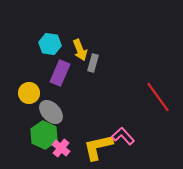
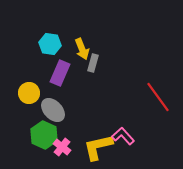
yellow arrow: moved 2 px right, 1 px up
gray ellipse: moved 2 px right, 2 px up
pink cross: moved 1 px right, 1 px up
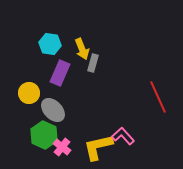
red line: rotated 12 degrees clockwise
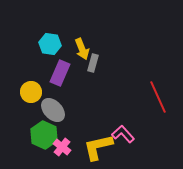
yellow circle: moved 2 px right, 1 px up
pink L-shape: moved 2 px up
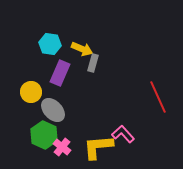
yellow arrow: rotated 45 degrees counterclockwise
yellow L-shape: rotated 8 degrees clockwise
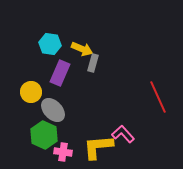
pink cross: moved 1 px right, 5 px down; rotated 30 degrees counterclockwise
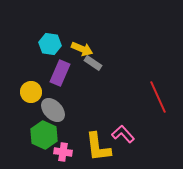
gray rectangle: rotated 72 degrees counterclockwise
yellow L-shape: rotated 92 degrees counterclockwise
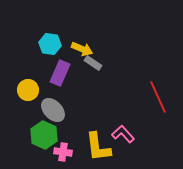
yellow circle: moved 3 px left, 2 px up
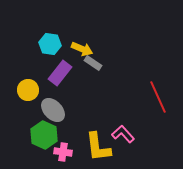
purple rectangle: rotated 15 degrees clockwise
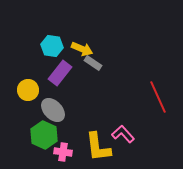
cyan hexagon: moved 2 px right, 2 px down
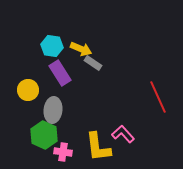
yellow arrow: moved 1 px left
purple rectangle: rotated 70 degrees counterclockwise
gray ellipse: rotated 50 degrees clockwise
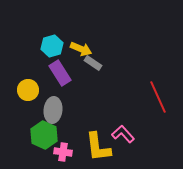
cyan hexagon: rotated 25 degrees counterclockwise
